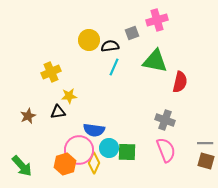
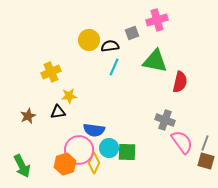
gray line: rotated 70 degrees counterclockwise
pink semicircle: moved 16 px right, 8 px up; rotated 15 degrees counterclockwise
green arrow: rotated 15 degrees clockwise
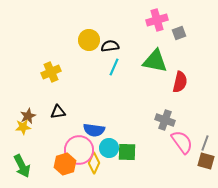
gray square: moved 47 px right
yellow star: moved 46 px left, 31 px down
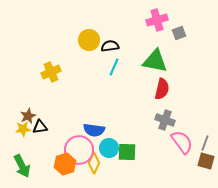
red semicircle: moved 18 px left, 7 px down
black triangle: moved 18 px left, 15 px down
yellow star: moved 2 px down
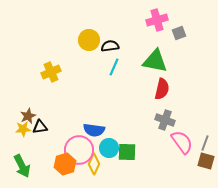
yellow diamond: moved 1 px down
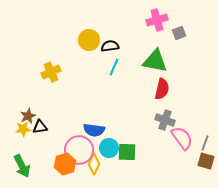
pink semicircle: moved 4 px up
